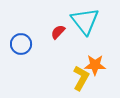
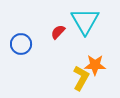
cyan triangle: rotated 8 degrees clockwise
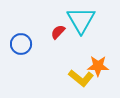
cyan triangle: moved 4 px left, 1 px up
orange star: moved 3 px right, 1 px down
yellow L-shape: rotated 100 degrees clockwise
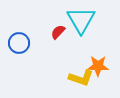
blue circle: moved 2 px left, 1 px up
yellow L-shape: rotated 20 degrees counterclockwise
